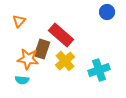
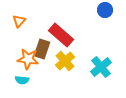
blue circle: moved 2 px left, 2 px up
cyan cross: moved 2 px right, 3 px up; rotated 20 degrees counterclockwise
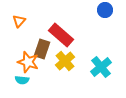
orange star: moved 3 px down; rotated 10 degrees clockwise
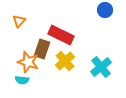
red rectangle: rotated 15 degrees counterclockwise
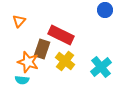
yellow cross: rotated 12 degrees counterclockwise
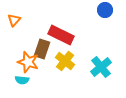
orange triangle: moved 5 px left, 1 px up
